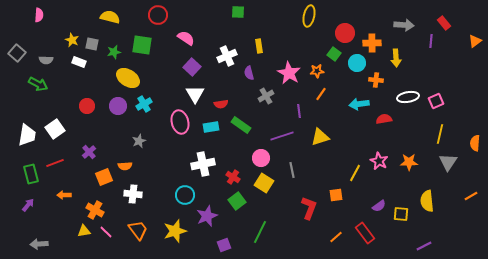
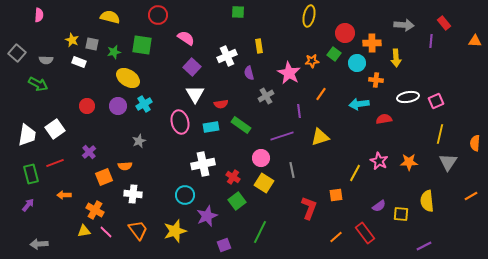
orange triangle at (475, 41): rotated 40 degrees clockwise
orange star at (317, 71): moved 5 px left, 10 px up
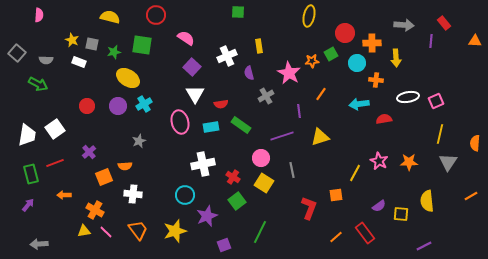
red circle at (158, 15): moved 2 px left
green square at (334, 54): moved 3 px left; rotated 24 degrees clockwise
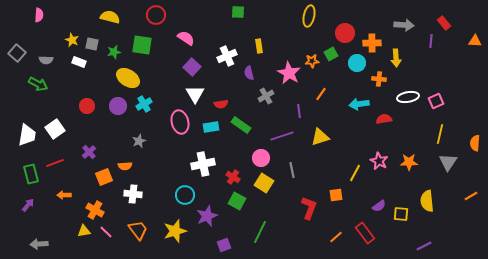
orange cross at (376, 80): moved 3 px right, 1 px up
green square at (237, 201): rotated 24 degrees counterclockwise
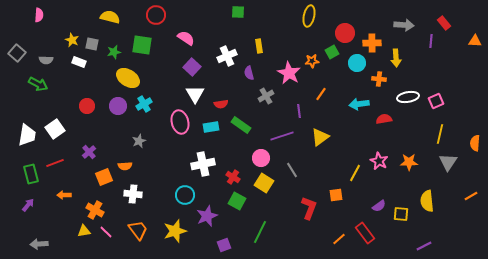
green square at (331, 54): moved 1 px right, 2 px up
yellow triangle at (320, 137): rotated 18 degrees counterclockwise
gray line at (292, 170): rotated 21 degrees counterclockwise
orange line at (336, 237): moved 3 px right, 2 px down
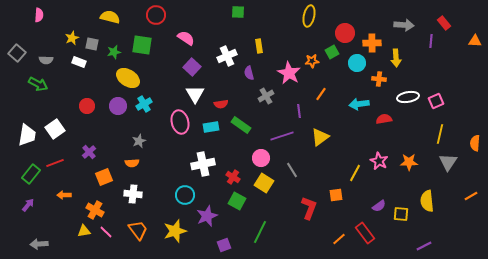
yellow star at (72, 40): moved 2 px up; rotated 24 degrees clockwise
orange semicircle at (125, 166): moved 7 px right, 3 px up
green rectangle at (31, 174): rotated 54 degrees clockwise
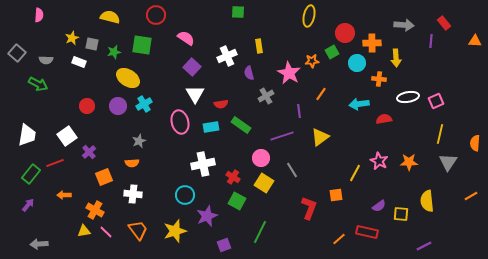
white square at (55, 129): moved 12 px right, 7 px down
red rectangle at (365, 233): moved 2 px right, 1 px up; rotated 40 degrees counterclockwise
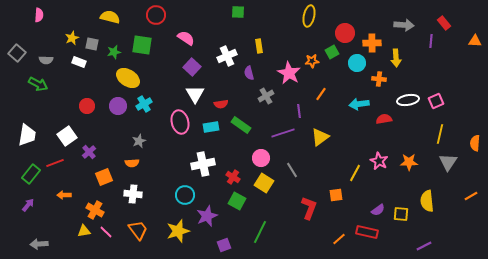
white ellipse at (408, 97): moved 3 px down
purple line at (282, 136): moved 1 px right, 3 px up
purple semicircle at (379, 206): moved 1 px left, 4 px down
yellow star at (175, 231): moved 3 px right
